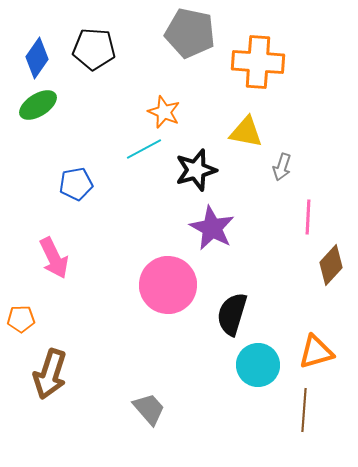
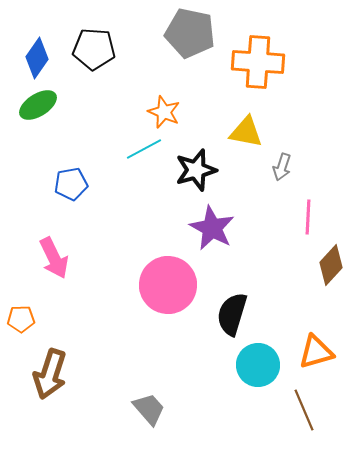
blue pentagon: moved 5 px left
brown line: rotated 27 degrees counterclockwise
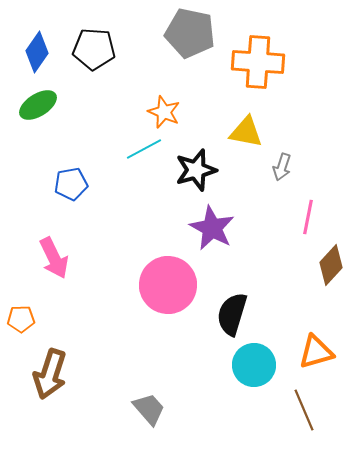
blue diamond: moved 6 px up
pink line: rotated 8 degrees clockwise
cyan circle: moved 4 px left
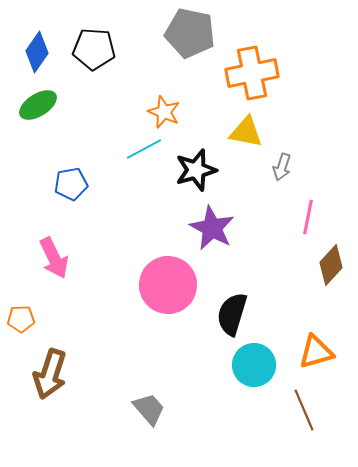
orange cross: moved 6 px left, 11 px down; rotated 15 degrees counterclockwise
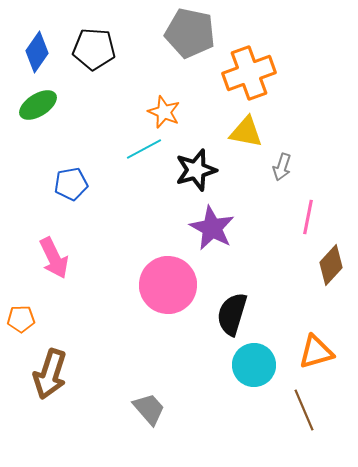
orange cross: moved 3 px left; rotated 9 degrees counterclockwise
